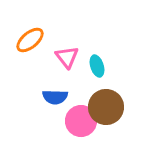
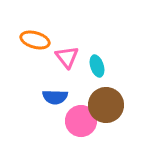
orange ellipse: moved 5 px right; rotated 56 degrees clockwise
brown circle: moved 2 px up
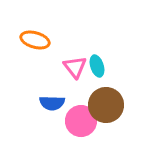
pink triangle: moved 8 px right, 10 px down
blue semicircle: moved 3 px left, 6 px down
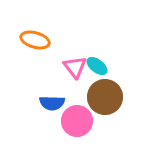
cyan ellipse: rotated 35 degrees counterclockwise
brown circle: moved 1 px left, 8 px up
pink circle: moved 4 px left
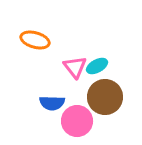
cyan ellipse: rotated 65 degrees counterclockwise
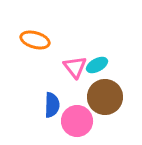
cyan ellipse: moved 1 px up
blue semicircle: moved 2 px down; rotated 90 degrees counterclockwise
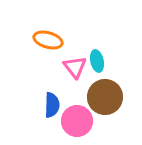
orange ellipse: moved 13 px right
cyan ellipse: moved 4 px up; rotated 75 degrees counterclockwise
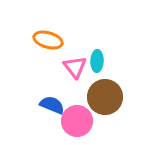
cyan ellipse: rotated 15 degrees clockwise
blue semicircle: rotated 70 degrees counterclockwise
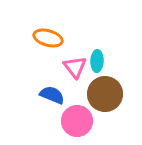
orange ellipse: moved 2 px up
brown circle: moved 3 px up
blue semicircle: moved 10 px up
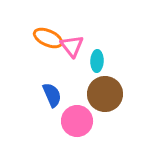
orange ellipse: rotated 8 degrees clockwise
pink triangle: moved 3 px left, 21 px up
blue semicircle: rotated 45 degrees clockwise
